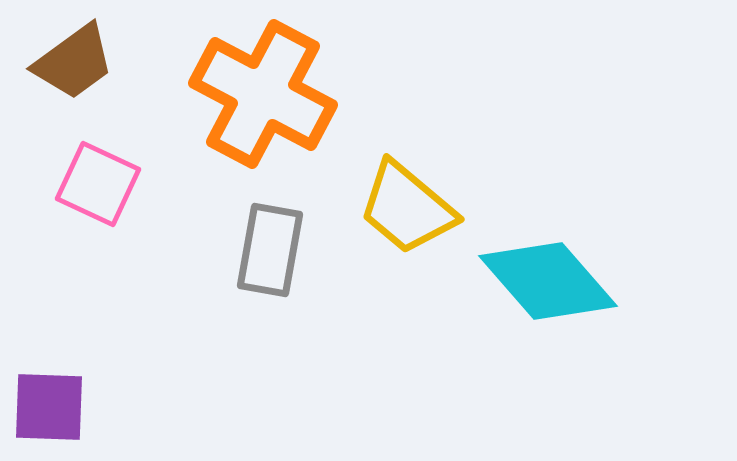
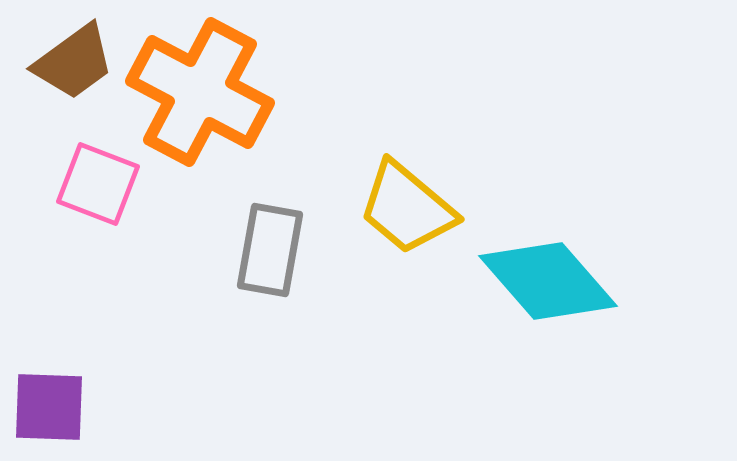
orange cross: moved 63 px left, 2 px up
pink square: rotated 4 degrees counterclockwise
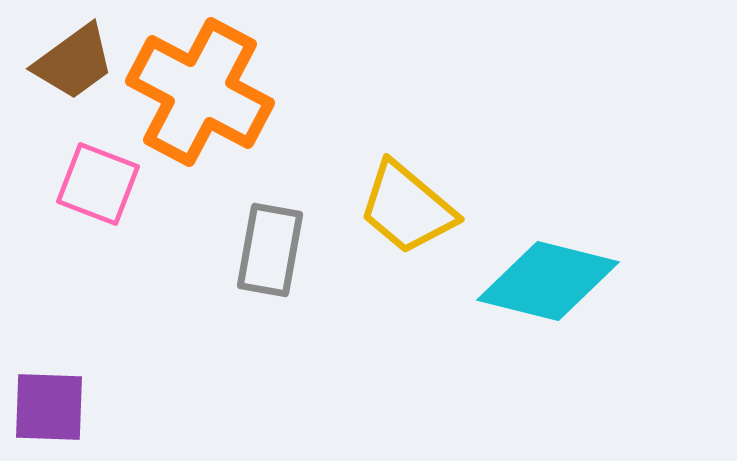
cyan diamond: rotated 35 degrees counterclockwise
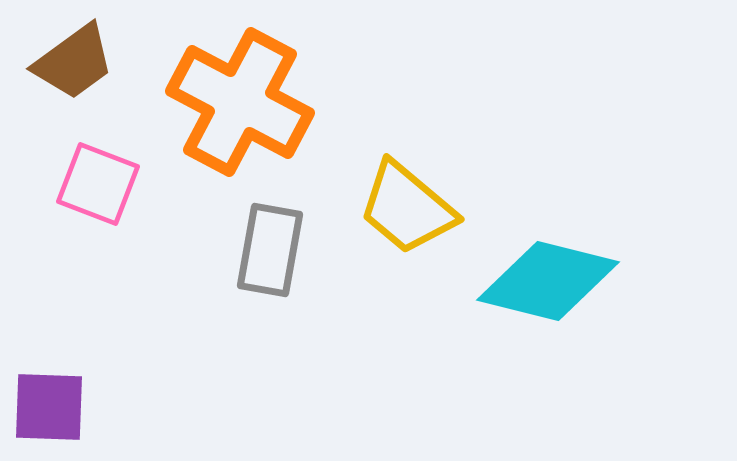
orange cross: moved 40 px right, 10 px down
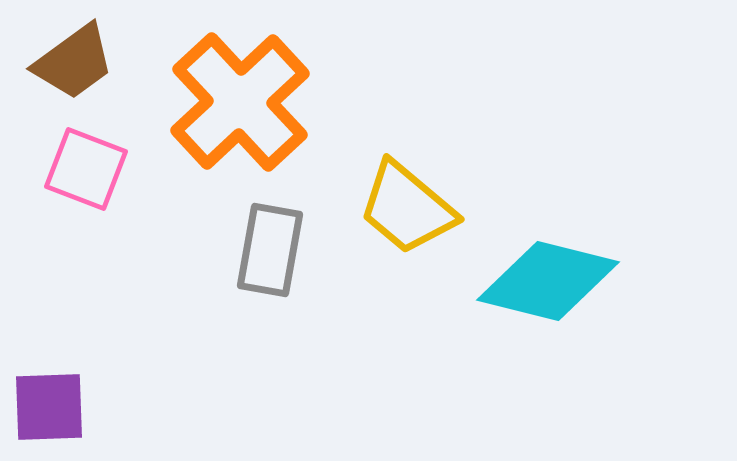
orange cross: rotated 19 degrees clockwise
pink square: moved 12 px left, 15 px up
purple square: rotated 4 degrees counterclockwise
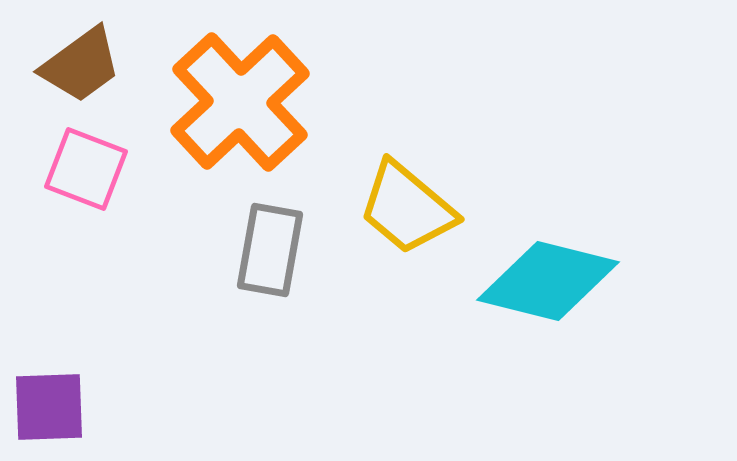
brown trapezoid: moved 7 px right, 3 px down
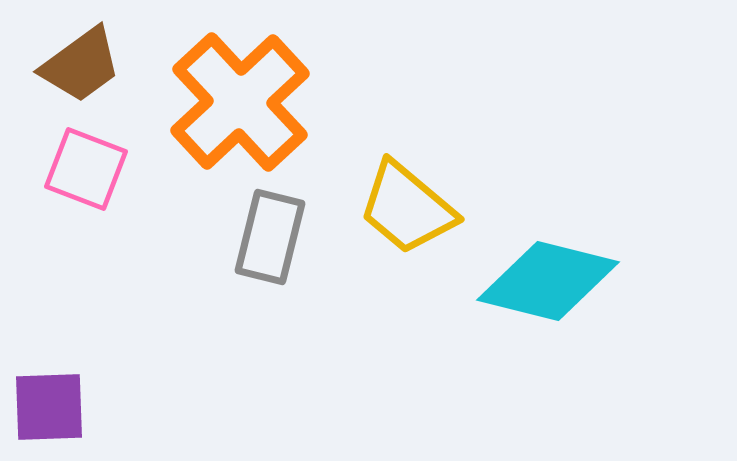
gray rectangle: moved 13 px up; rotated 4 degrees clockwise
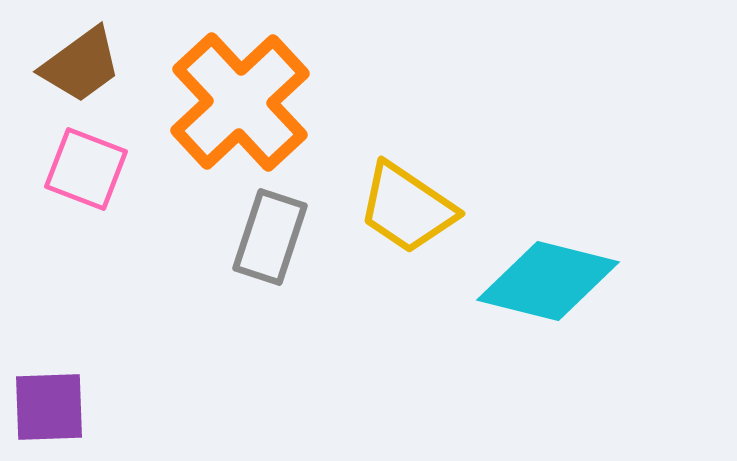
yellow trapezoid: rotated 6 degrees counterclockwise
gray rectangle: rotated 4 degrees clockwise
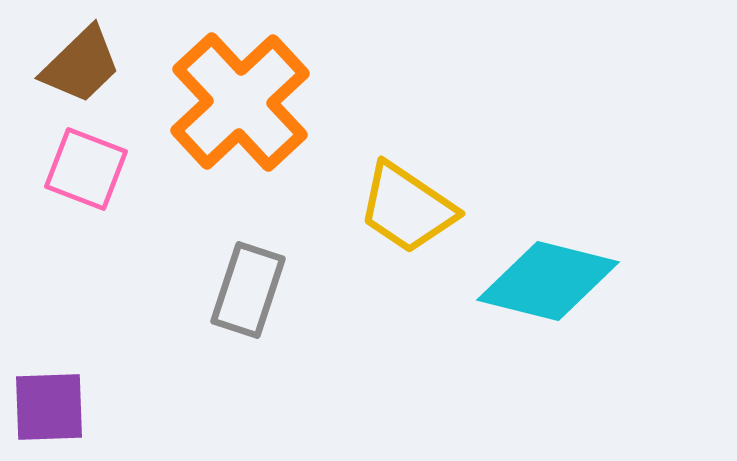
brown trapezoid: rotated 8 degrees counterclockwise
gray rectangle: moved 22 px left, 53 px down
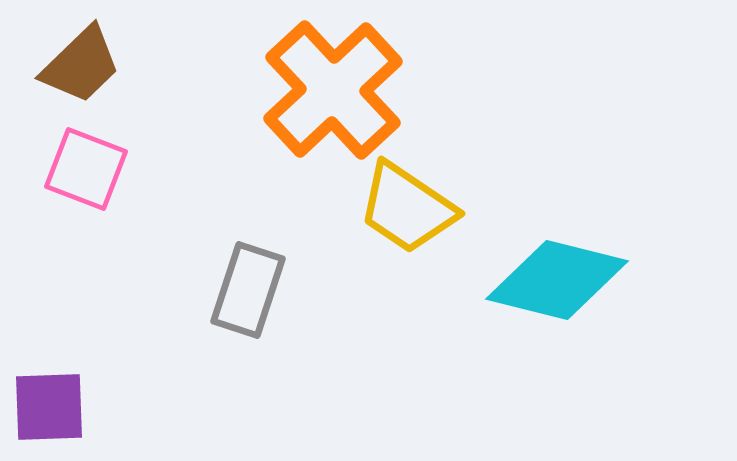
orange cross: moved 93 px right, 12 px up
cyan diamond: moved 9 px right, 1 px up
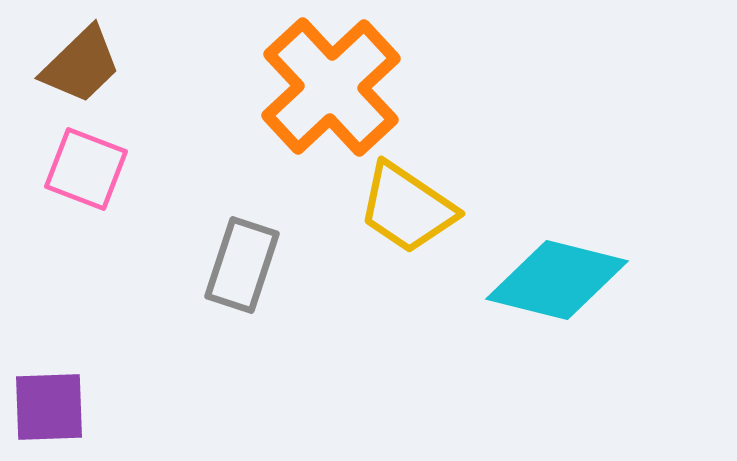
orange cross: moved 2 px left, 3 px up
gray rectangle: moved 6 px left, 25 px up
